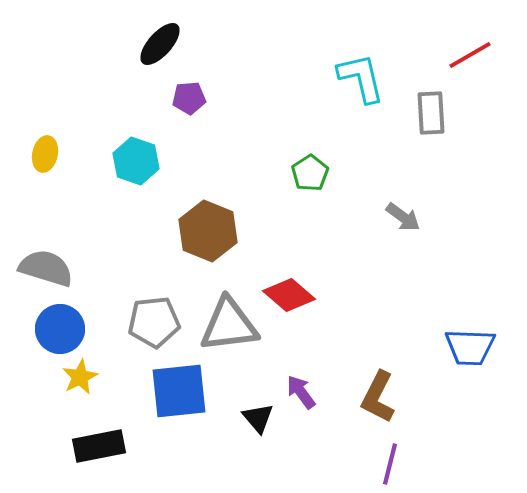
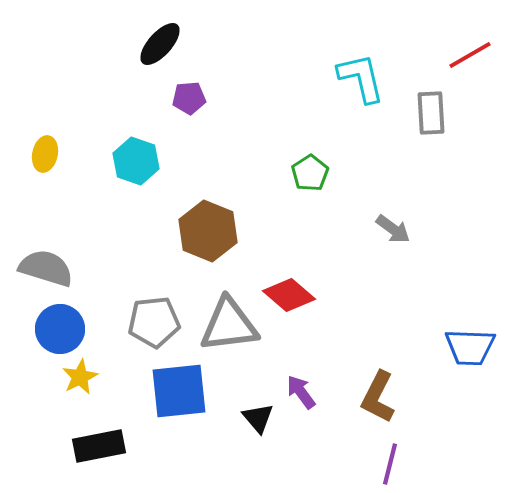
gray arrow: moved 10 px left, 12 px down
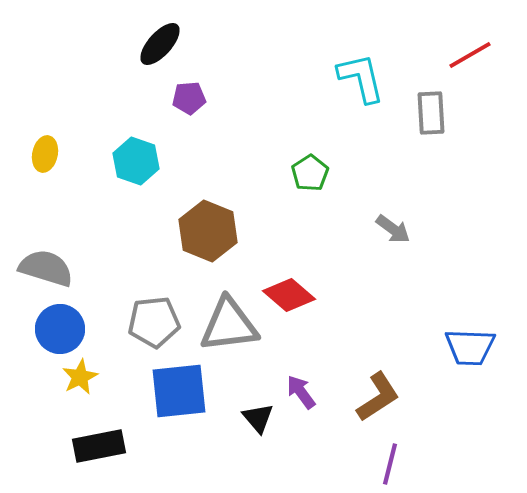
brown L-shape: rotated 150 degrees counterclockwise
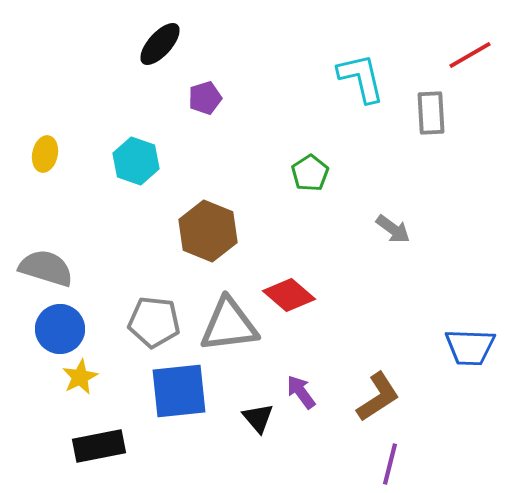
purple pentagon: moved 16 px right; rotated 12 degrees counterclockwise
gray pentagon: rotated 12 degrees clockwise
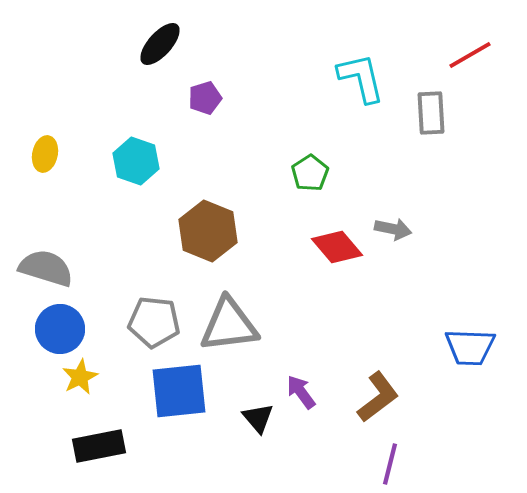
gray arrow: rotated 24 degrees counterclockwise
red diamond: moved 48 px right, 48 px up; rotated 9 degrees clockwise
brown L-shape: rotated 4 degrees counterclockwise
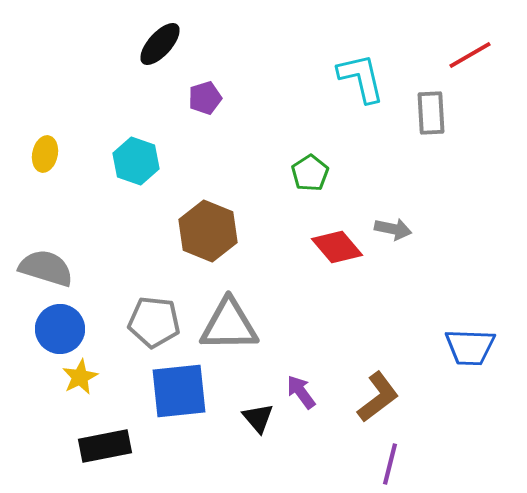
gray triangle: rotated 6 degrees clockwise
black rectangle: moved 6 px right
